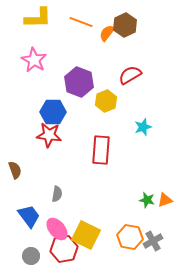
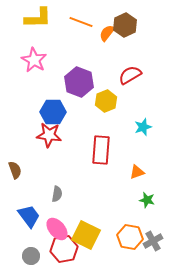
orange triangle: moved 28 px left, 28 px up
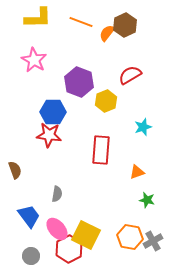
red hexagon: moved 5 px right; rotated 16 degrees counterclockwise
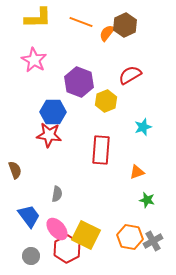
red hexagon: moved 2 px left
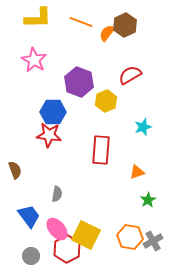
green star: moved 1 px right; rotated 28 degrees clockwise
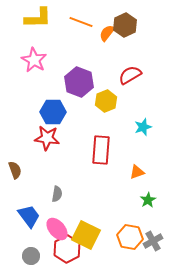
red star: moved 2 px left, 3 px down
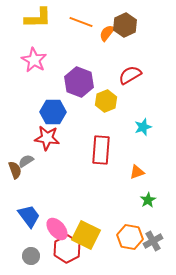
gray semicircle: moved 31 px left, 33 px up; rotated 133 degrees counterclockwise
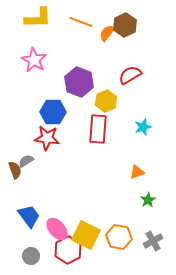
red rectangle: moved 3 px left, 21 px up
orange hexagon: moved 11 px left
red hexagon: moved 1 px right, 1 px down
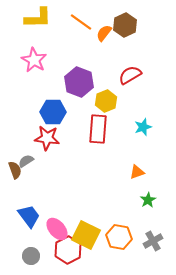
orange line: rotated 15 degrees clockwise
orange semicircle: moved 3 px left
